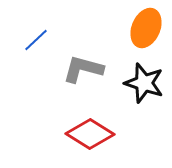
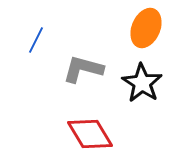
blue line: rotated 20 degrees counterclockwise
black star: moved 2 px left; rotated 15 degrees clockwise
red diamond: rotated 27 degrees clockwise
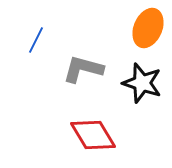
orange ellipse: moved 2 px right
black star: rotated 15 degrees counterclockwise
red diamond: moved 3 px right, 1 px down
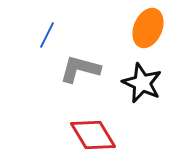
blue line: moved 11 px right, 5 px up
gray L-shape: moved 3 px left
black star: rotated 6 degrees clockwise
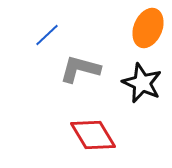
blue line: rotated 20 degrees clockwise
